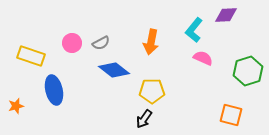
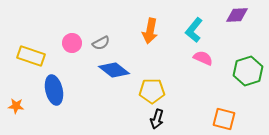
purple diamond: moved 11 px right
orange arrow: moved 1 px left, 11 px up
orange star: rotated 21 degrees clockwise
orange square: moved 7 px left, 4 px down
black arrow: moved 13 px right; rotated 18 degrees counterclockwise
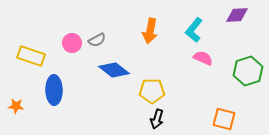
gray semicircle: moved 4 px left, 3 px up
blue ellipse: rotated 12 degrees clockwise
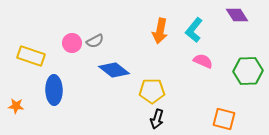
purple diamond: rotated 60 degrees clockwise
orange arrow: moved 10 px right
gray semicircle: moved 2 px left, 1 px down
pink semicircle: moved 3 px down
green hexagon: rotated 16 degrees clockwise
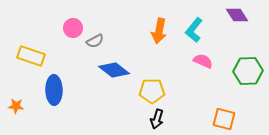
orange arrow: moved 1 px left
pink circle: moved 1 px right, 15 px up
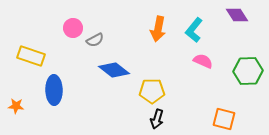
orange arrow: moved 1 px left, 2 px up
gray semicircle: moved 1 px up
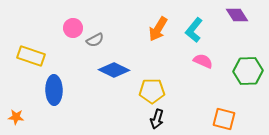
orange arrow: rotated 20 degrees clockwise
blue diamond: rotated 12 degrees counterclockwise
orange star: moved 11 px down
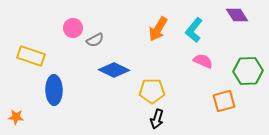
orange square: moved 18 px up; rotated 30 degrees counterclockwise
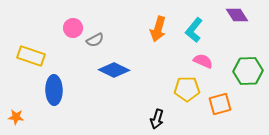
orange arrow: rotated 15 degrees counterclockwise
yellow pentagon: moved 35 px right, 2 px up
orange square: moved 4 px left, 3 px down
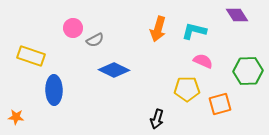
cyan L-shape: moved 1 px down; rotated 65 degrees clockwise
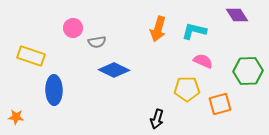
gray semicircle: moved 2 px right, 2 px down; rotated 18 degrees clockwise
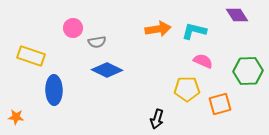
orange arrow: rotated 115 degrees counterclockwise
blue diamond: moved 7 px left
